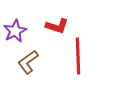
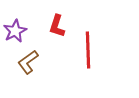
red L-shape: rotated 90 degrees clockwise
red line: moved 10 px right, 6 px up
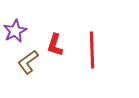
red L-shape: moved 2 px left, 19 px down
red line: moved 4 px right
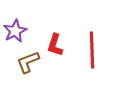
brown L-shape: rotated 15 degrees clockwise
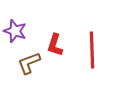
purple star: rotated 25 degrees counterclockwise
brown L-shape: moved 1 px right, 1 px down
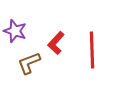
red L-shape: moved 1 px right, 2 px up; rotated 25 degrees clockwise
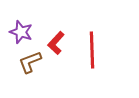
purple star: moved 6 px right, 1 px down
brown L-shape: moved 1 px right, 1 px up
